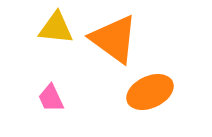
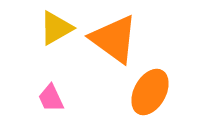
yellow triangle: rotated 36 degrees counterclockwise
orange ellipse: rotated 36 degrees counterclockwise
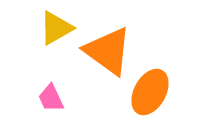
orange triangle: moved 6 px left, 12 px down
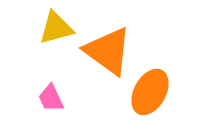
yellow triangle: rotated 15 degrees clockwise
